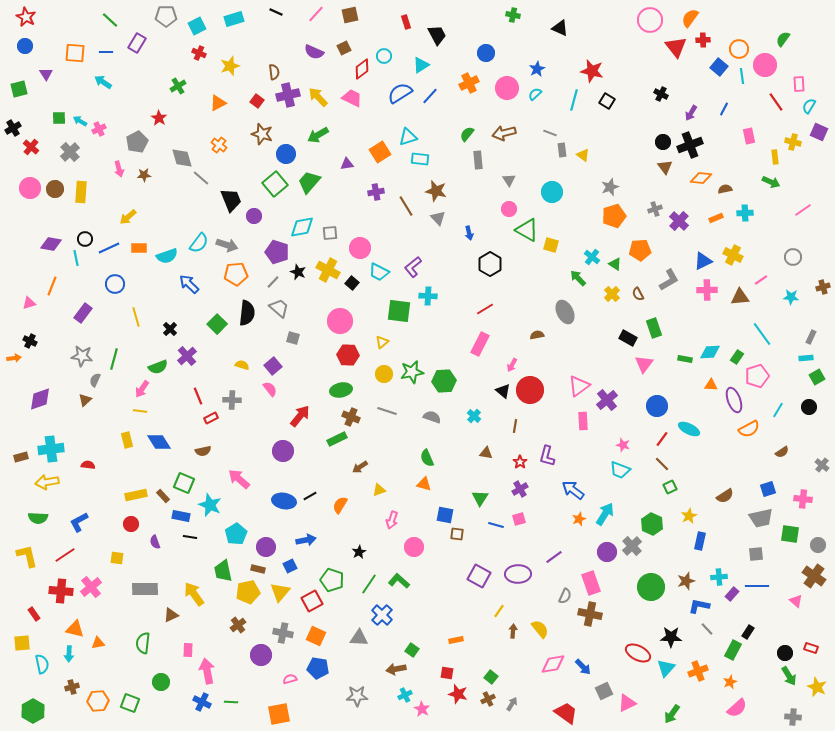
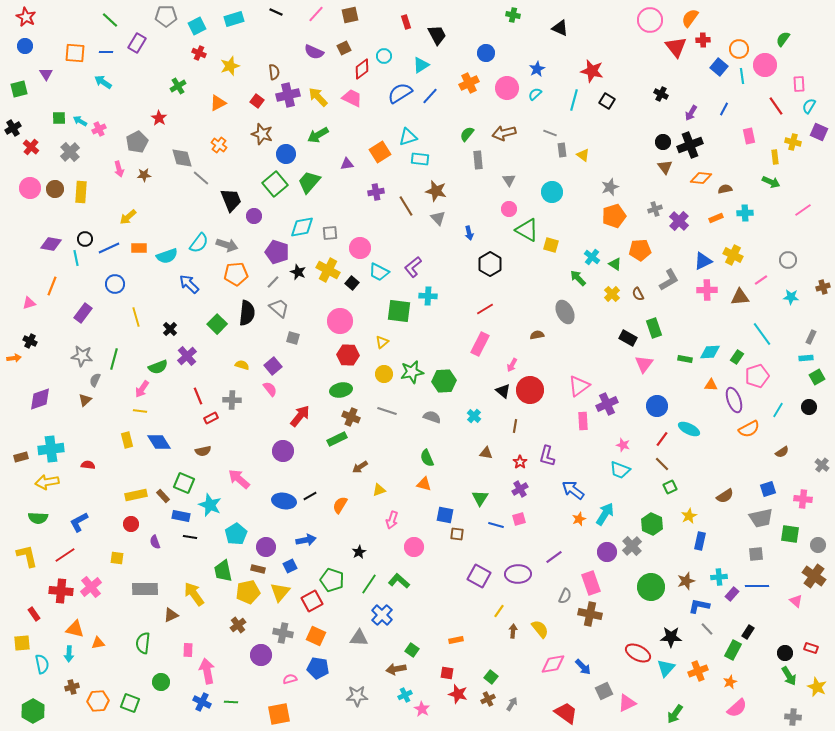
red line at (776, 102): moved 4 px down
gray circle at (793, 257): moved 5 px left, 3 px down
purple cross at (607, 400): moved 4 px down; rotated 15 degrees clockwise
green arrow at (672, 714): moved 3 px right
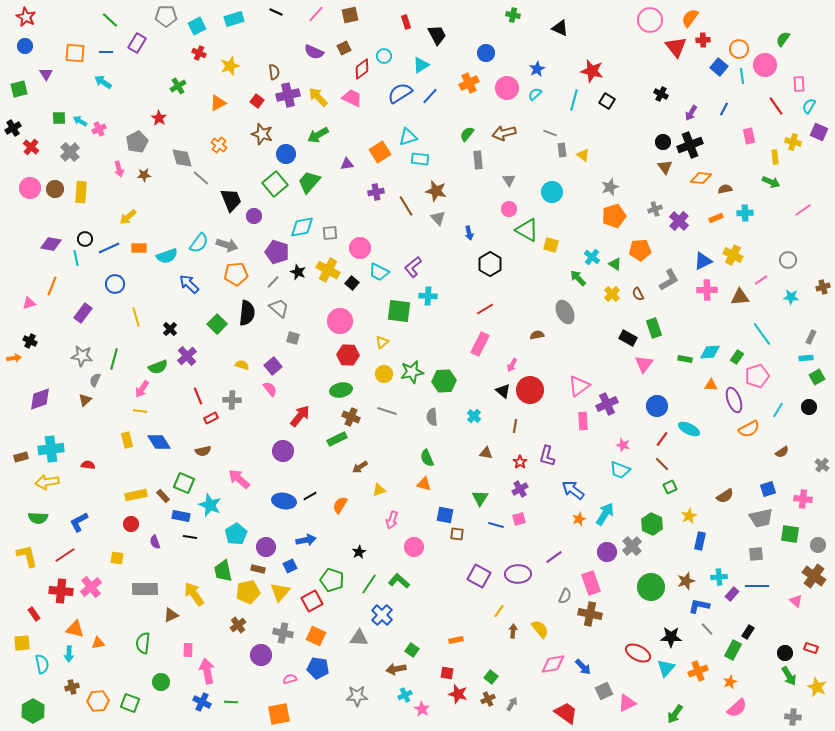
gray semicircle at (432, 417): rotated 114 degrees counterclockwise
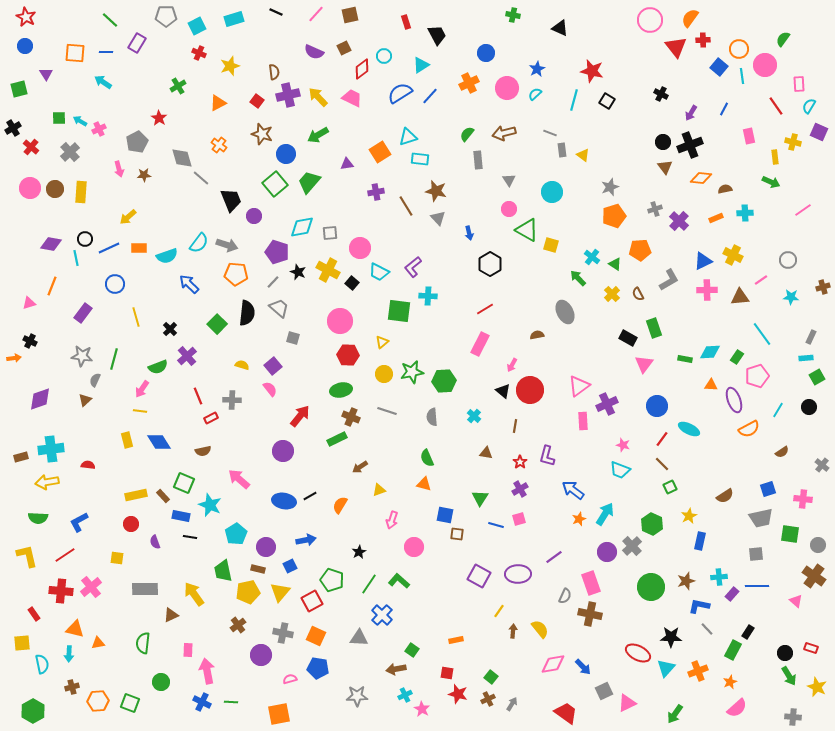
orange pentagon at (236, 274): rotated 10 degrees clockwise
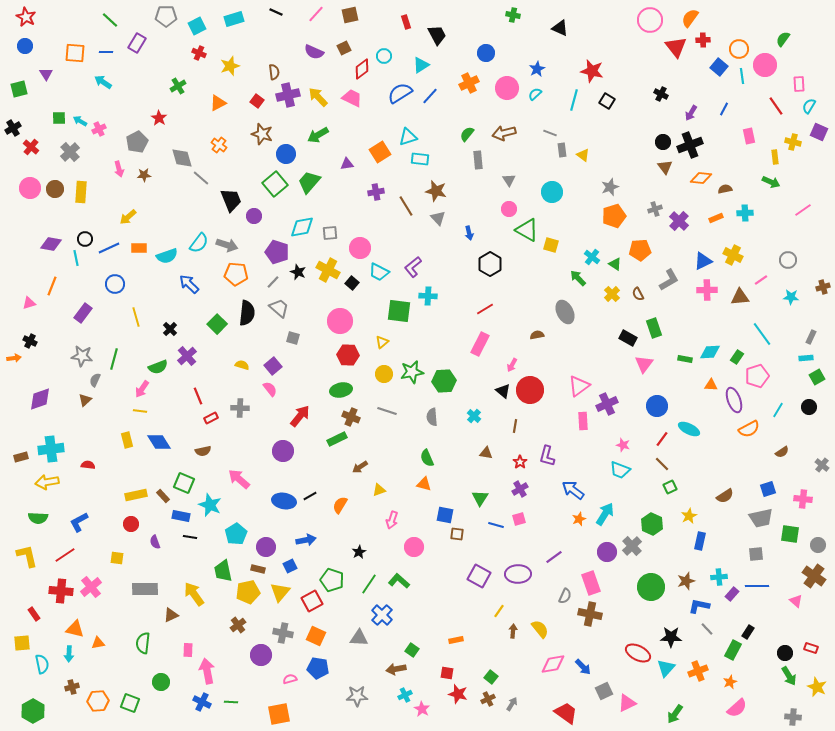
gray cross at (232, 400): moved 8 px right, 8 px down
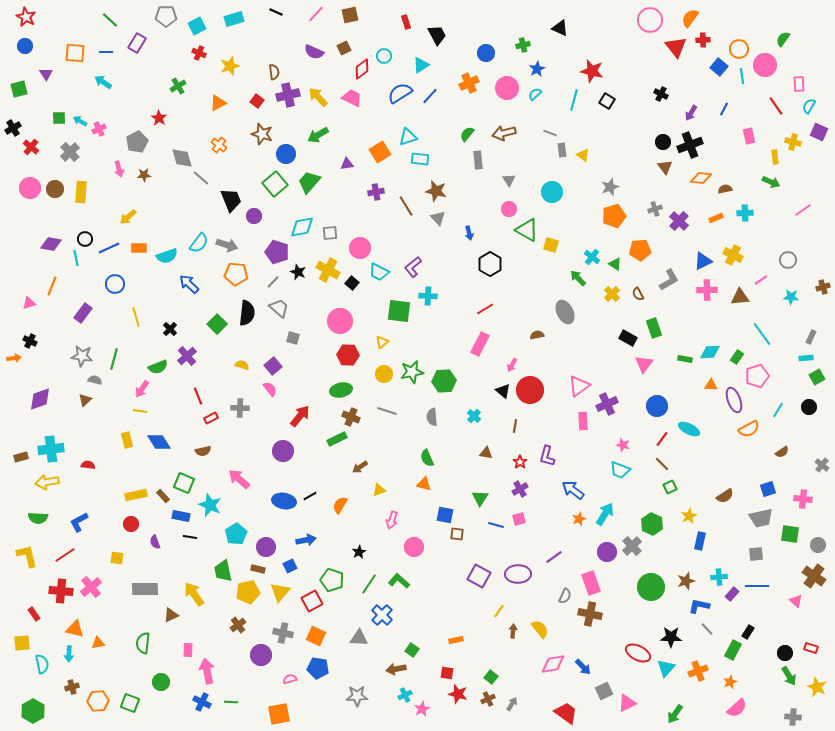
green cross at (513, 15): moved 10 px right, 30 px down; rotated 24 degrees counterclockwise
gray semicircle at (95, 380): rotated 80 degrees clockwise
pink star at (422, 709): rotated 14 degrees clockwise
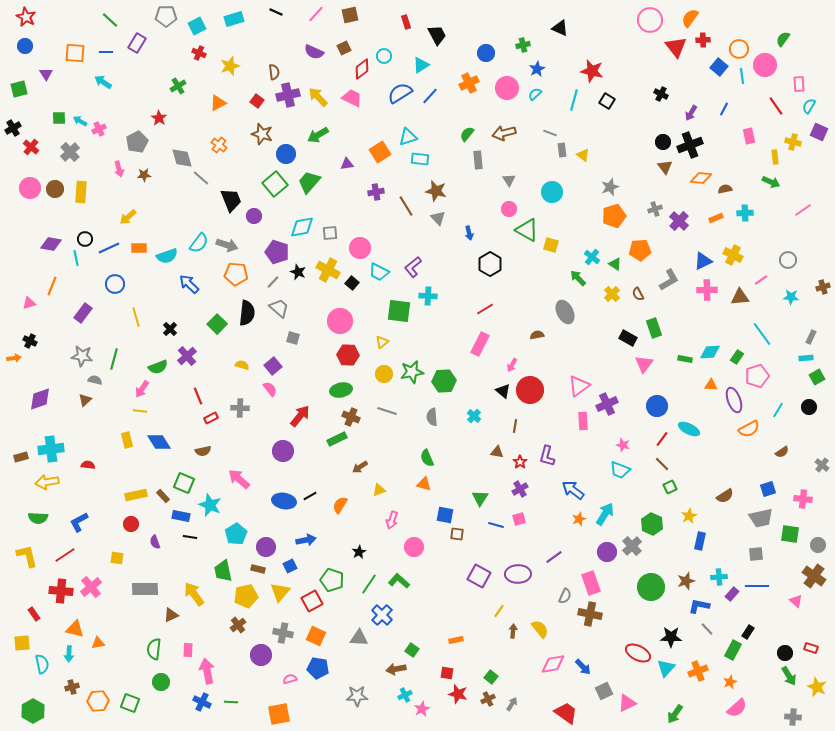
brown triangle at (486, 453): moved 11 px right, 1 px up
yellow pentagon at (248, 592): moved 2 px left, 4 px down
green semicircle at (143, 643): moved 11 px right, 6 px down
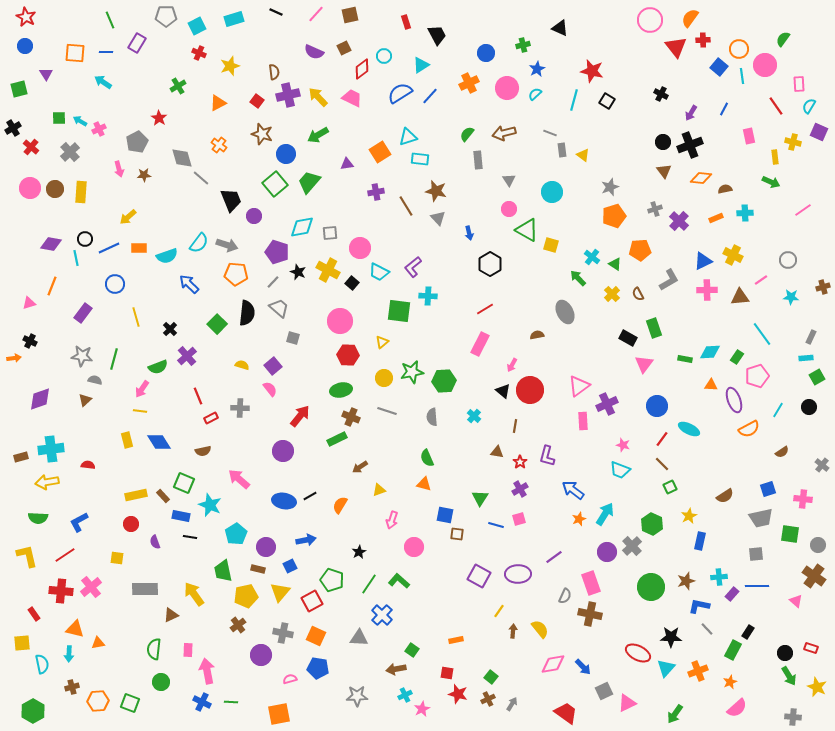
green line at (110, 20): rotated 24 degrees clockwise
brown triangle at (665, 167): moved 1 px left, 4 px down
yellow circle at (384, 374): moved 4 px down
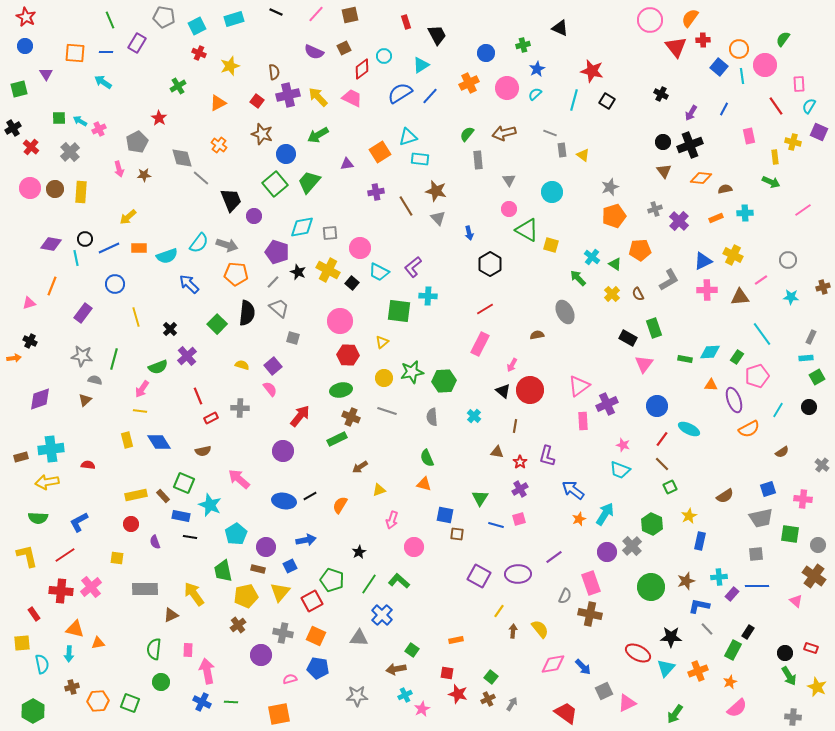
gray pentagon at (166, 16): moved 2 px left, 1 px down; rotated 10 degrees clockwise
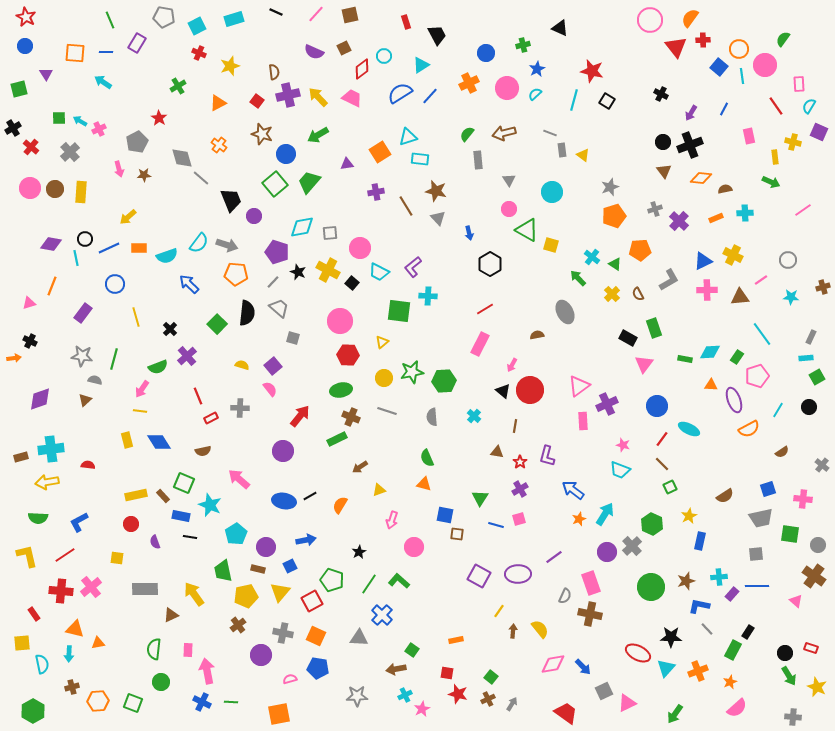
green square at (130, 703): moved 3 px right
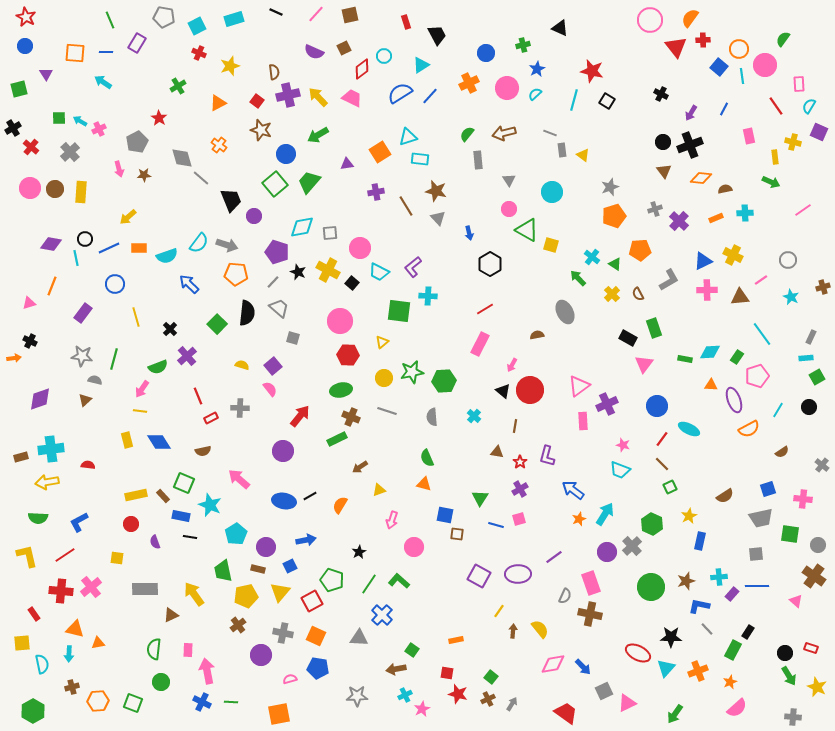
brown star at (262, 134): moved 1 px left, 4 px up
cyan star at (791, 297): rotated 21 degrees clockwise
